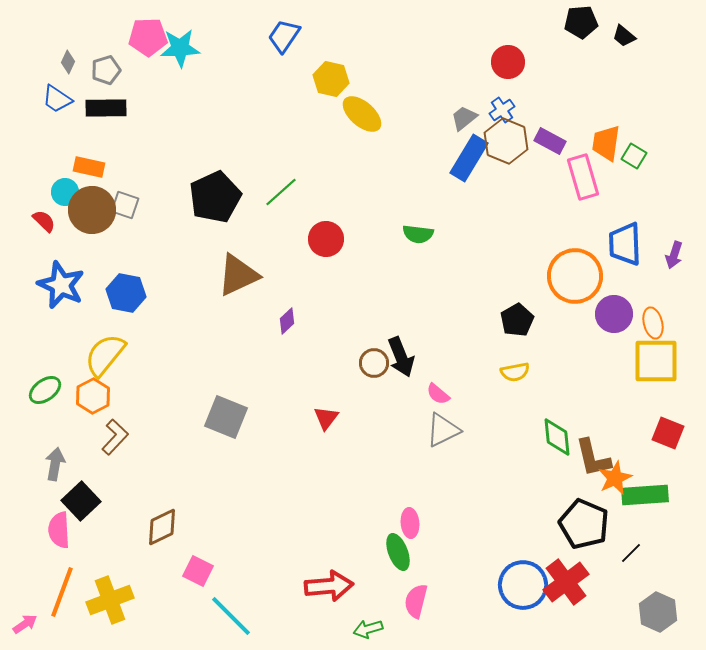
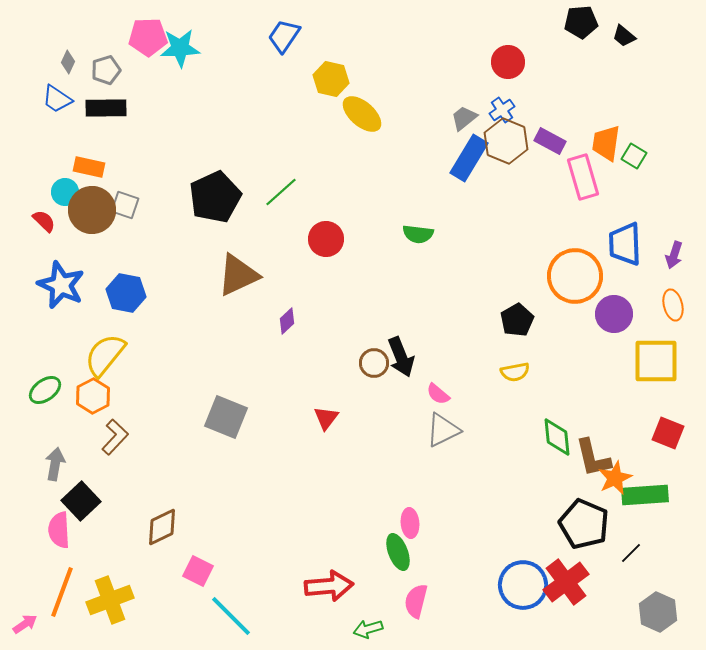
orange ellipse at (653, 323): moved 20 px right, 18 px up
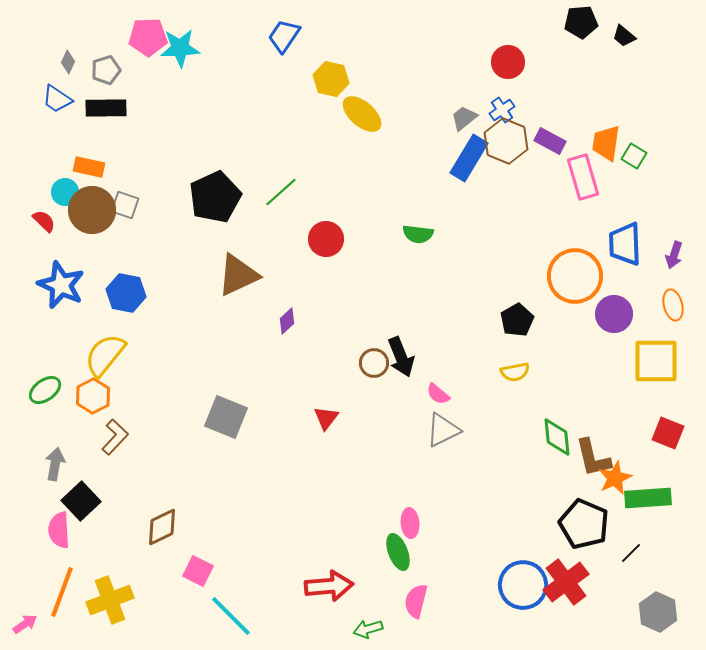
green rectangle at (645, 495): moved 3 px right, 3 px down
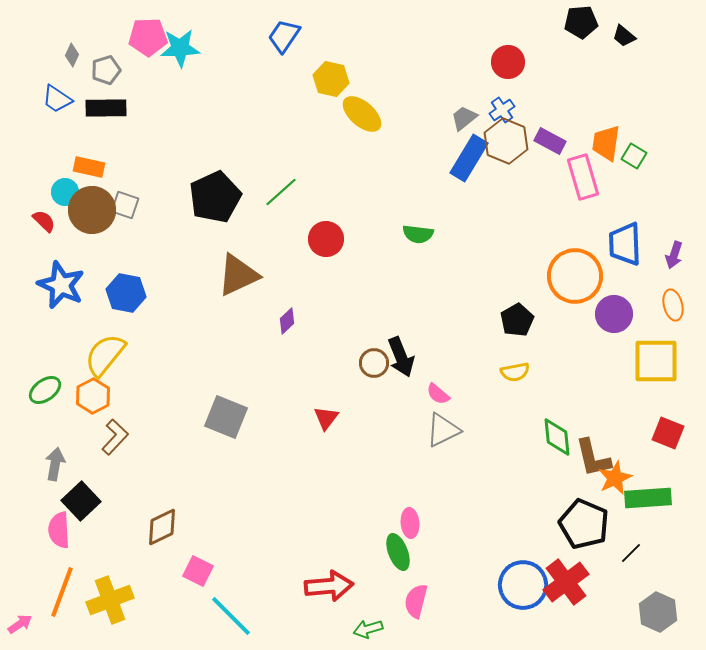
gray diamond at (68, 62): moved 4 px right, 7 px up
pink arrow at (25, 624): moved 5 px left
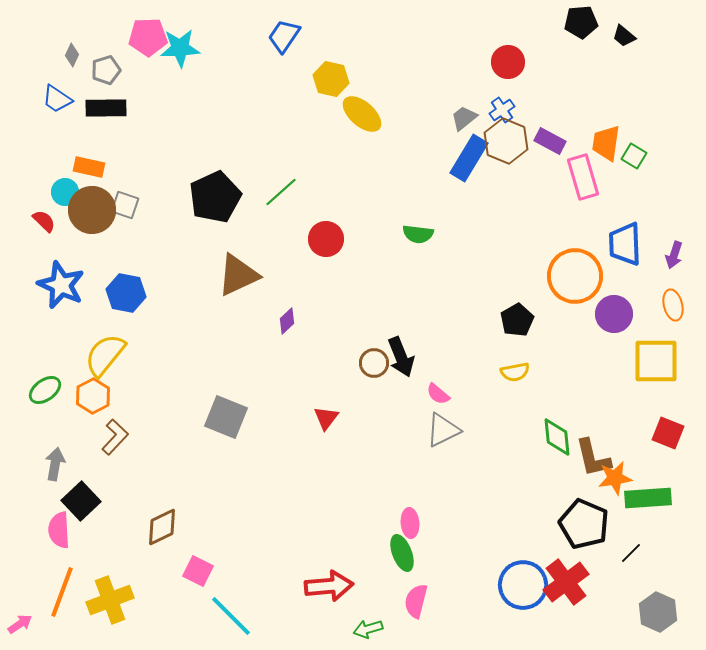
orange star at (615, 478): rotated 16 degrees clockwise
green ellipse at (398, 552): moved 4 px right, 1 px down
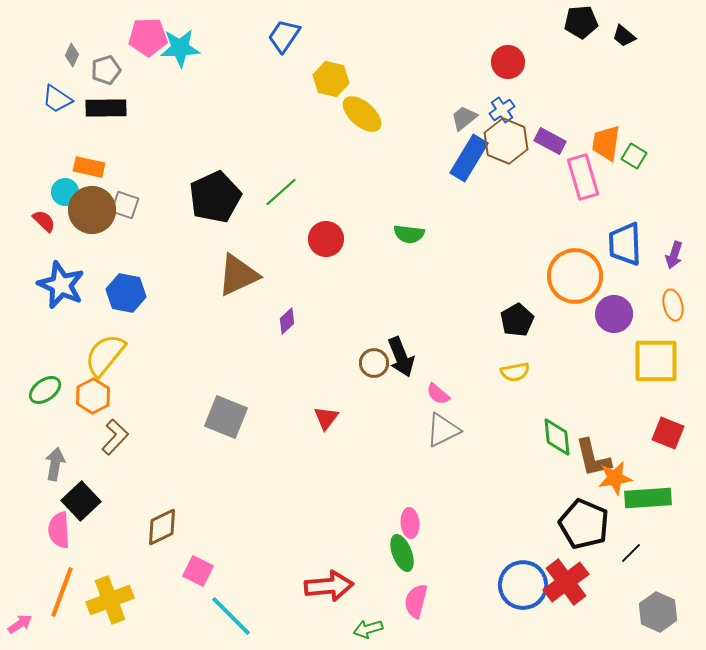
green semicircle at (418, 234): moved 9 px left
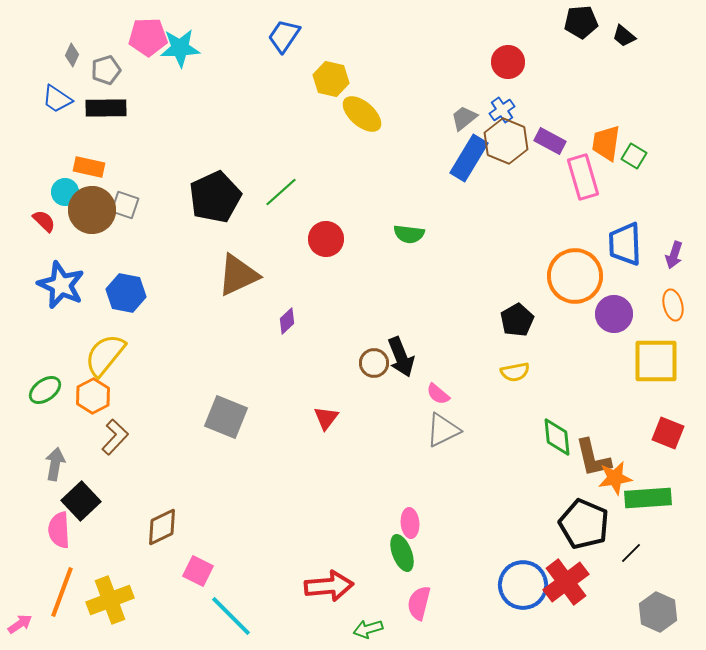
pink semicircle at (416, 601): moved 3 px right, 2 px down
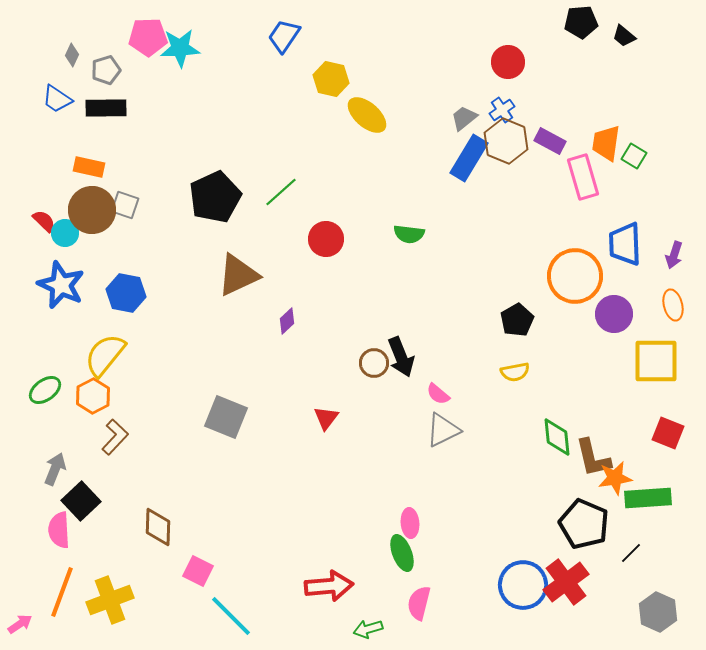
yellow ellipse at (362, 114): moved 5 px right, 1 px down
cyan circle at (65, 192): moved 41 px down
gray arrow at (55, 464): moved 5 px down; rotated 12 degrees clockwise
brown diamond at (162, 527): moved 4 px left; rotated 63 degrees counterclockwise
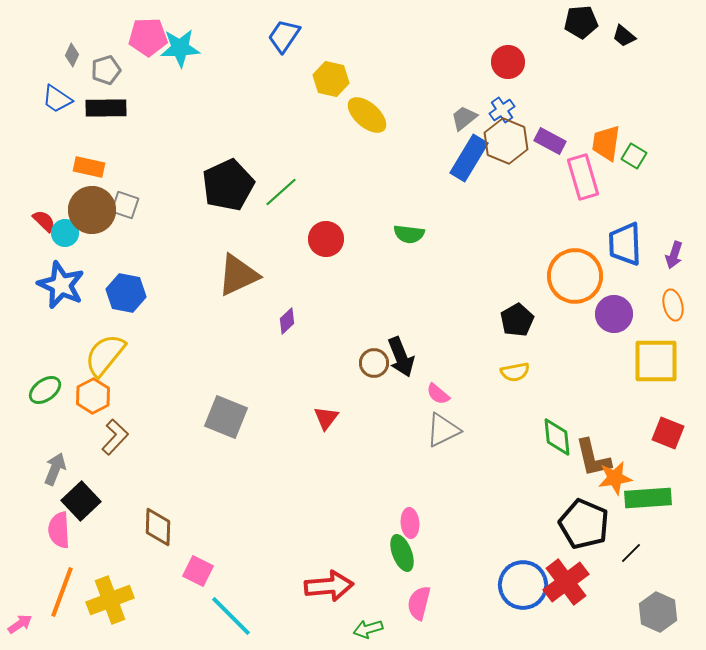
black pentagon at (215, 197): moved 13 px right, 12 px up
